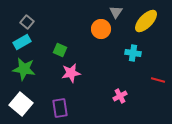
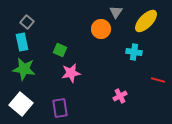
cyan rectangle: rotated 72 degrees counterclockwise
cyan cross: moved 1 px right, 1 px up
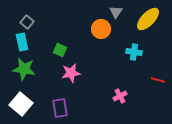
yellow ellipse: moved 2 px right, 2 px up
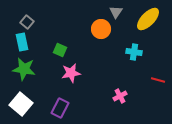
purple rectangle: rotated 36 degrees clockwise
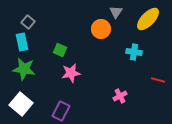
gray square: moved 1 px right
purple rectangle: moved 1 px right, 3 px down
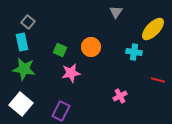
yellow ellipse: moved 5 px right, 10 px down
orange circle: moved 10 px left, 18 px down
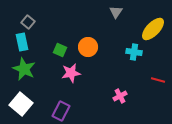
orange circle: moved 3 px left
green star: rotated 15 degrees clockwise
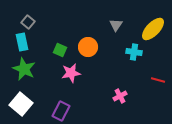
gray triangle: moved 13 px down
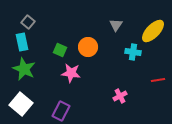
yellow ellipse: moved 2 px down
cyan cross: moved 1 px left
pink star: rotated 18 degrees clockwise
red line: rotated 24 degrees counterclockwise
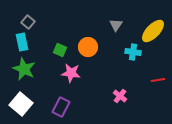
pink cross: rotated 24 degrees counterclockwise
purple rectangle: moved 4 px up
